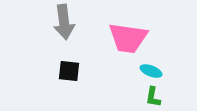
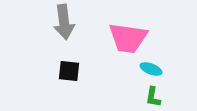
cyan ellipse: moved 2 px up
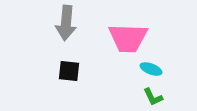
gray arrow: moved 2 px right, 1 px down; rotated 12 degrees clockwise
pink trapezoid: rotated 6 degrees counterclockwise
green L-shape: rotated 35 degrees counterclockwise
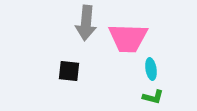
gray arrow: moved 20 px right
cyan ellipse: rotated 60 degrees clockwise
green L-shape: rotated 50 degrees counterclockwise
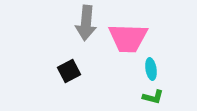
black square: rotated 35 degrees counterclockwise
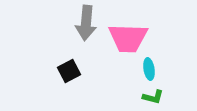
cyan ellipse: moved 2 px left
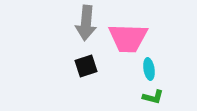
black square: moved 17 px right, 5 px up; rotated 10 degrees clockwise
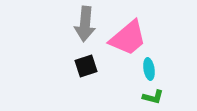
gray arrow: moved 1 px left, 1 px down
pink trapezoid: rotated 42 degrees counterclockwise
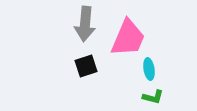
pink trapezoid: rotated 27 degrees counterclockwise
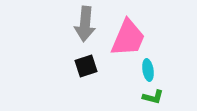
cyan ellipse: moved 1 px left, 1 px down
